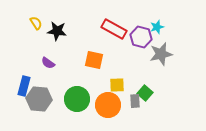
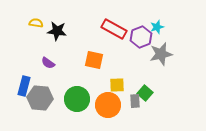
yellow semicircle: rotated 48 degrees counterclockwise
purple hexagon: rotated 25 degrees clockwise
gray hexagon: moved 1 px right, 1 px up
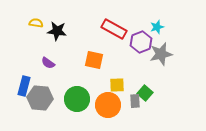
purple hexagon: moved 5 px down
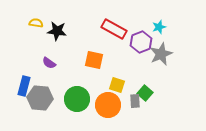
cyan star: moved 2 px right
gray star: rotated 10 degrees counterclockwise
purple semicircle: moved 1 px right
yellow square: rotated 21 degrees clockwise
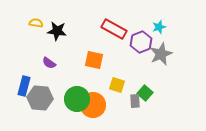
orange circle: moved 15 px left
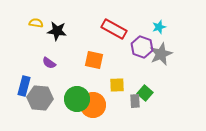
purple hexagon: moved 1 px right, 5 px down; rotated 20 degrees counterclockwise
yellow square: rotated 21 degrees counterclockwise
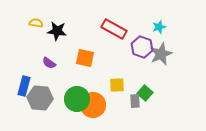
orange square: moved 9 px left, 2 px up
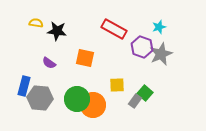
gray rectangle: rotated 40 degrees clockwise
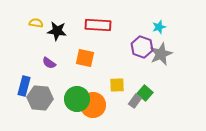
red rectangle: moved 16 px left, 4 px up; rotated 25 degrees counterclockwise
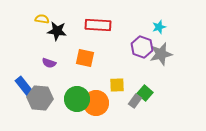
yellow semicircle: moved 6 px right, 4 px up
gray star: rotated 10 degrees clockwise
purple semicircle: rotated 16 degrees counterclockwise
blue rectangle: rotated 54 degrees counterclockwise
orange circle: moved 3 px right, 2 px up
